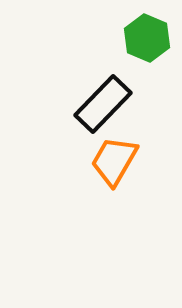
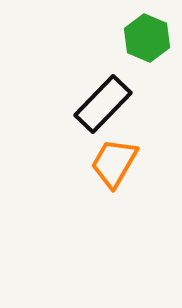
orange trapezoid: moved 2 px down
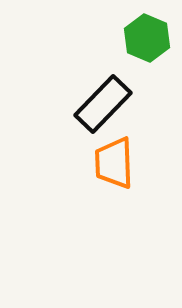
orange trapezoid: rotated 32 degrees counterclockwise
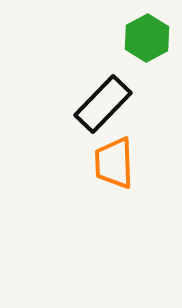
green hexagon: rotated 9 degrees clockwise
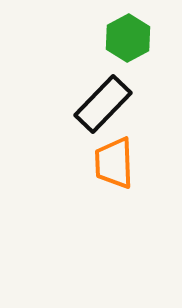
green hexagon: moved 19 px left
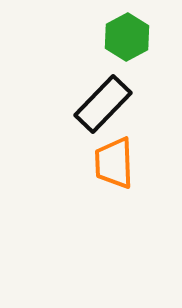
green hexagon: moved 1 px left, 1 px up
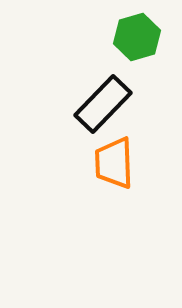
green hexagon: moved 10 px right; rotated 12 degrees clockwise
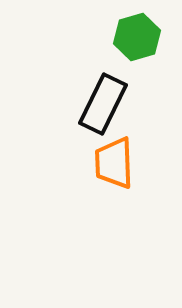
black rectangle: rotated 18 degrees counterclockwise
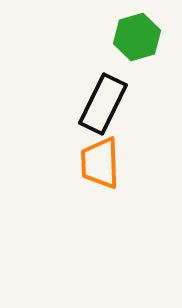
orange trapezoid: moved 14 px left
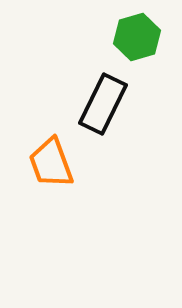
orange trapezoid: moved 49 px left; rotated 18 degrees counterclockwise
